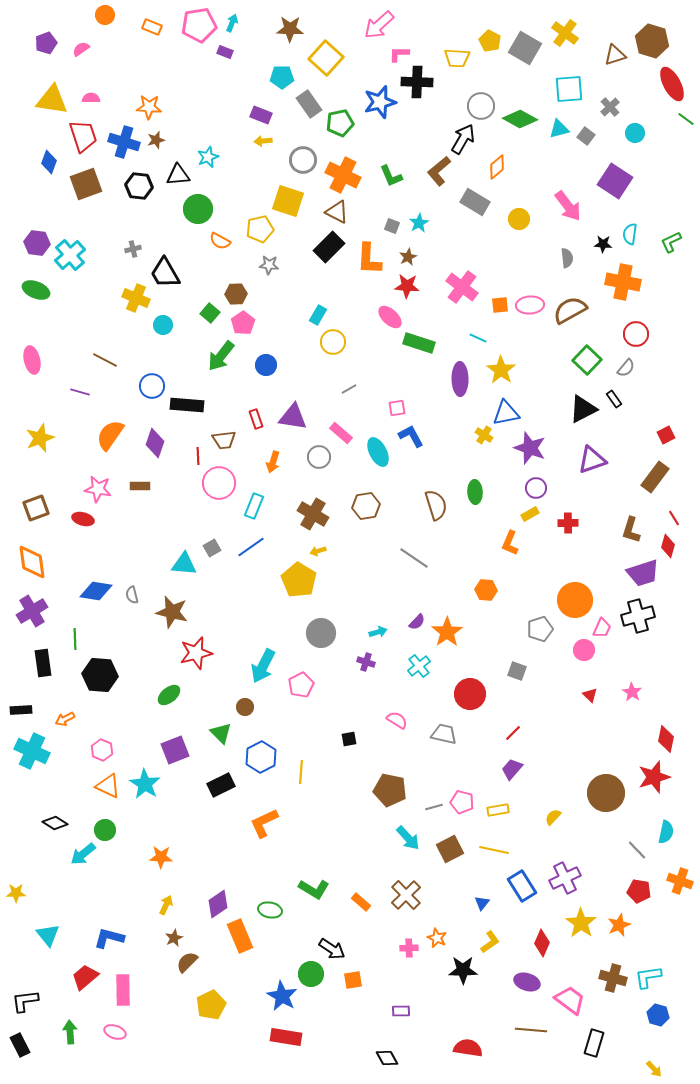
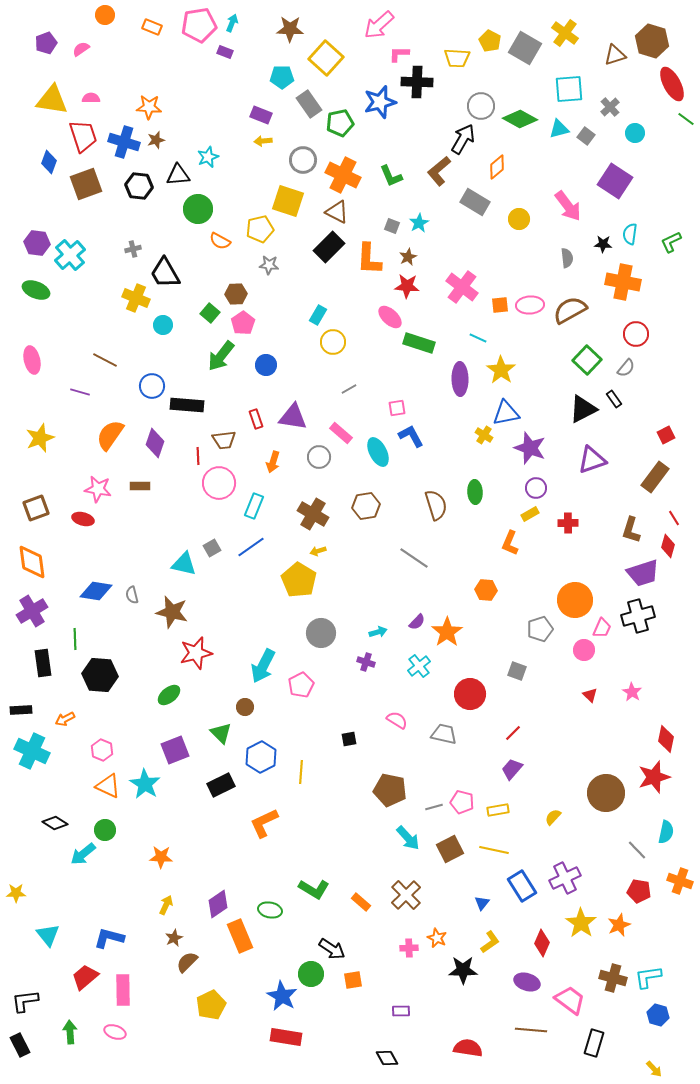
cyan triangle at (184, 564): rotated 8 degrees clockwise
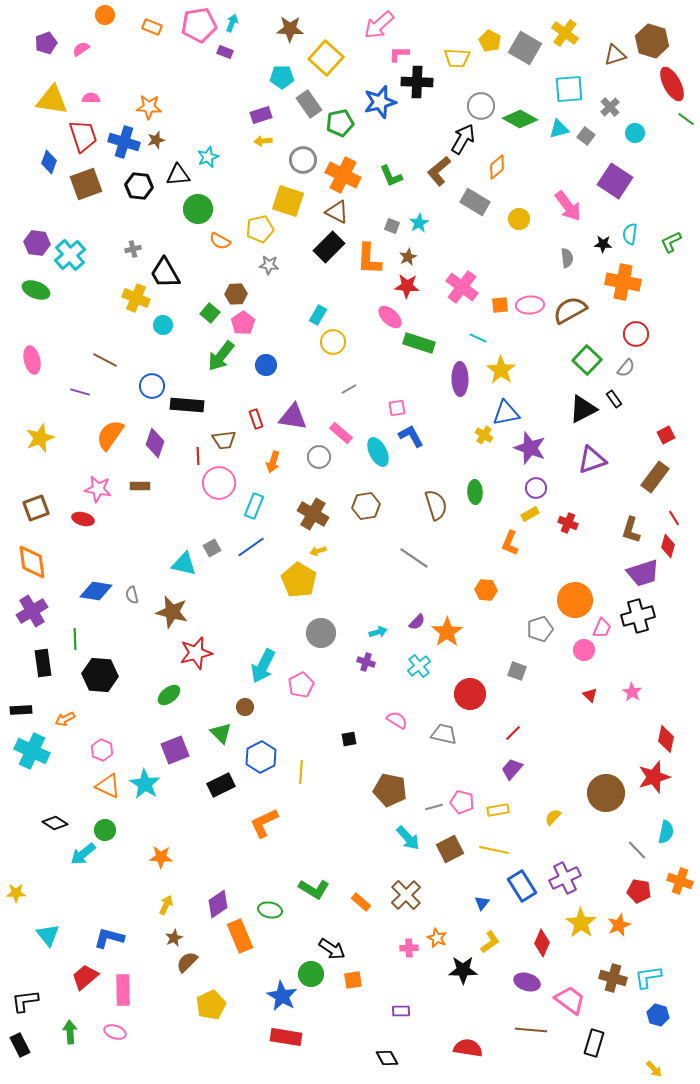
purple rectangle at (261, 115): rotated 40 degrees counterclockwise
red cross at (568, 523): rotated 24 degrees clockwise
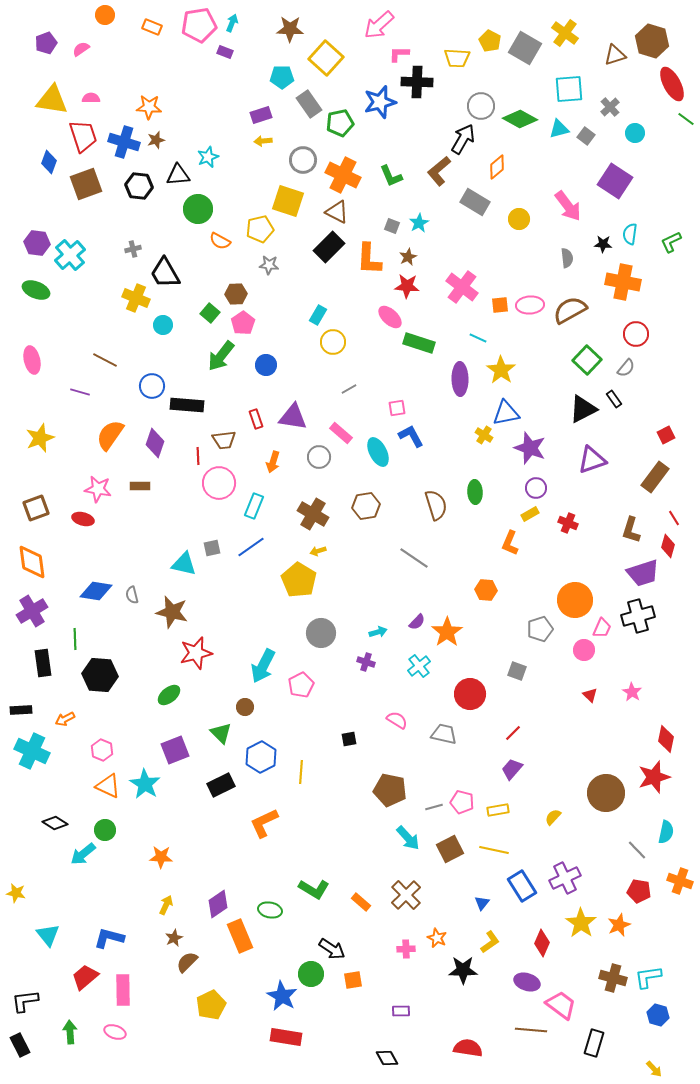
gray square at (212, 548): rotated 18 degrees clockwise
yellow star at (16, 893): rotated 12 degrees clockwise
pink cross at (409, 948): moved 3 px left, 1 px down
pink trapezoid at (570, 1000): moved 9 px left, 5 px down
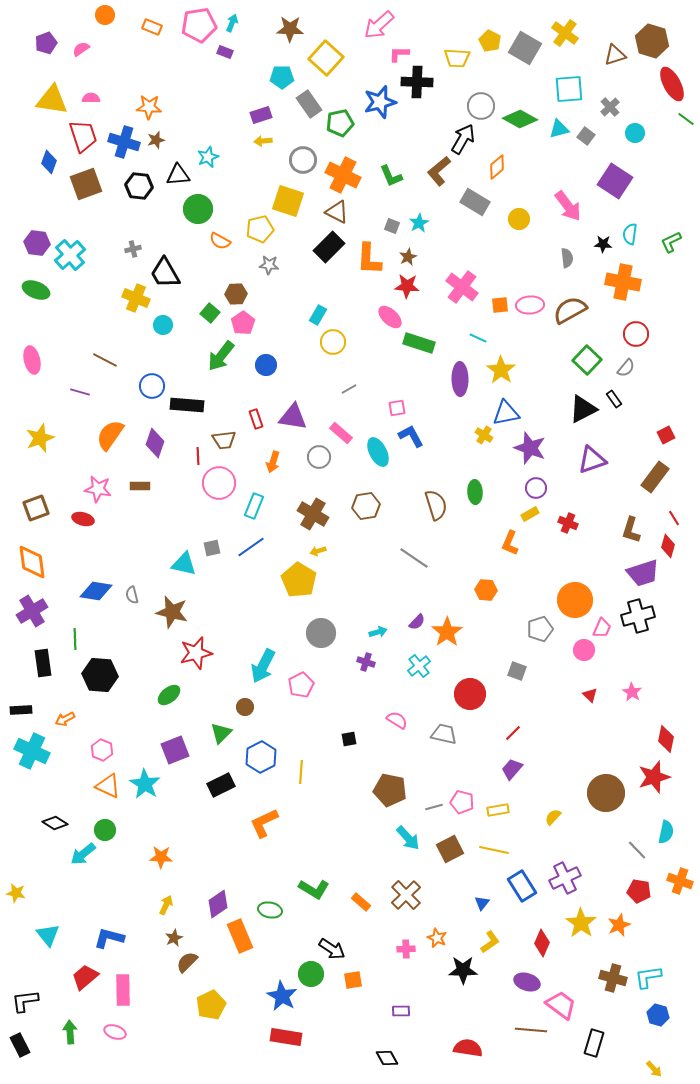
green triangle at (221, 733): rotated 30 degrees clockwise
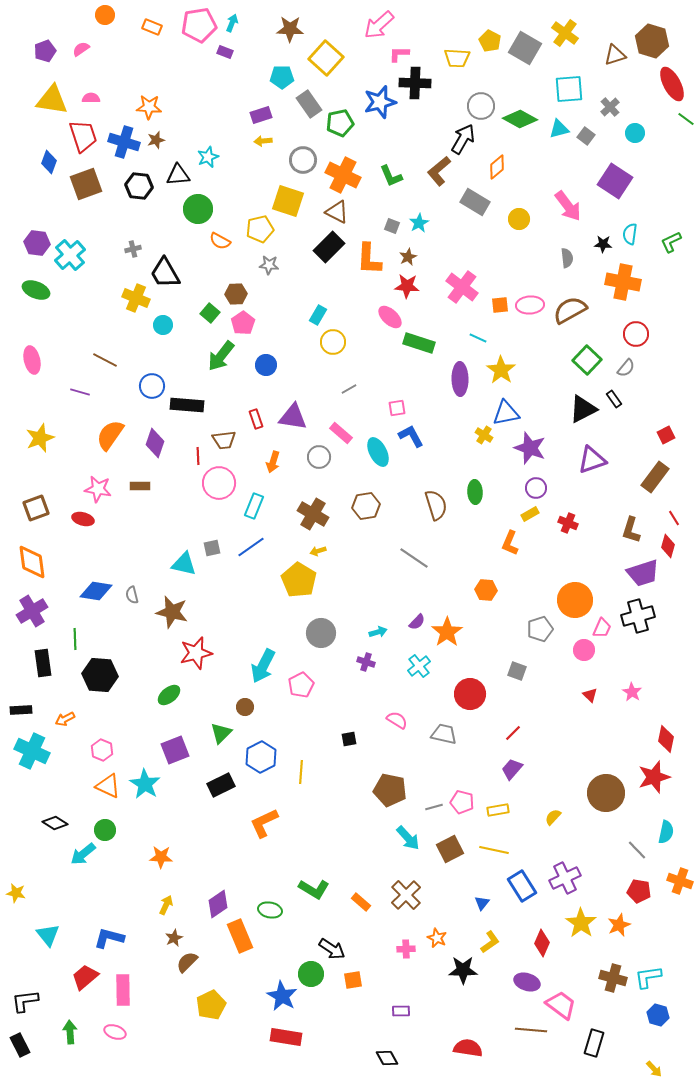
purple pentagon at (46, 43): moved 1 px left, 8 px down
black cross at (417, 82): moved 2 px left, 1 px down
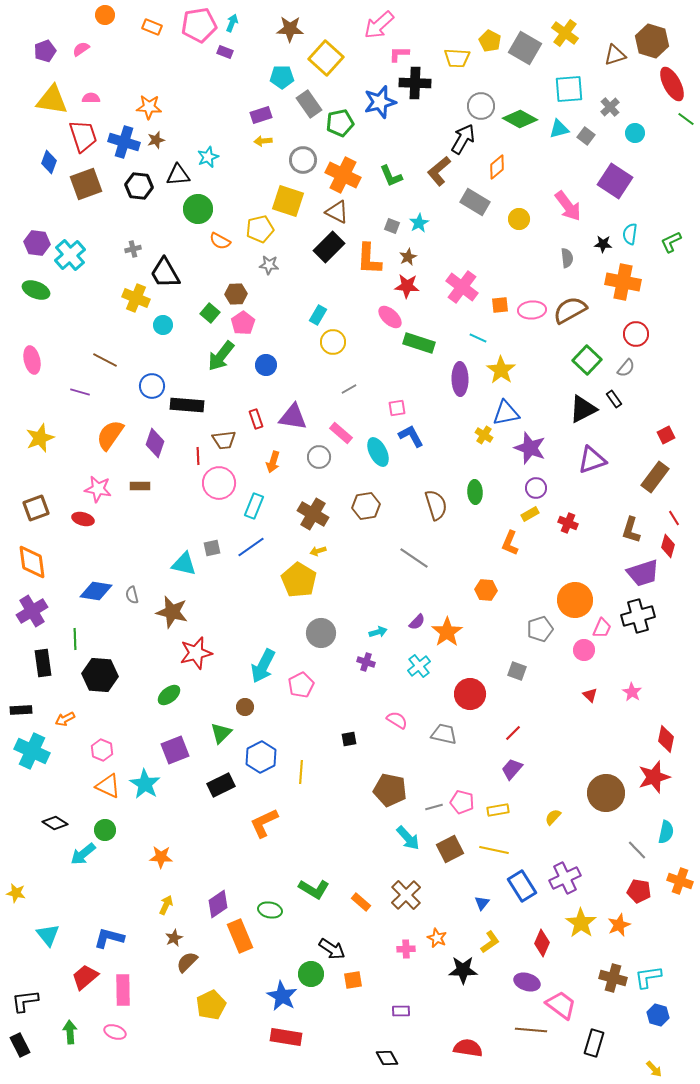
pink ellipse at (530, 305): moved 2 px right, 5 px down
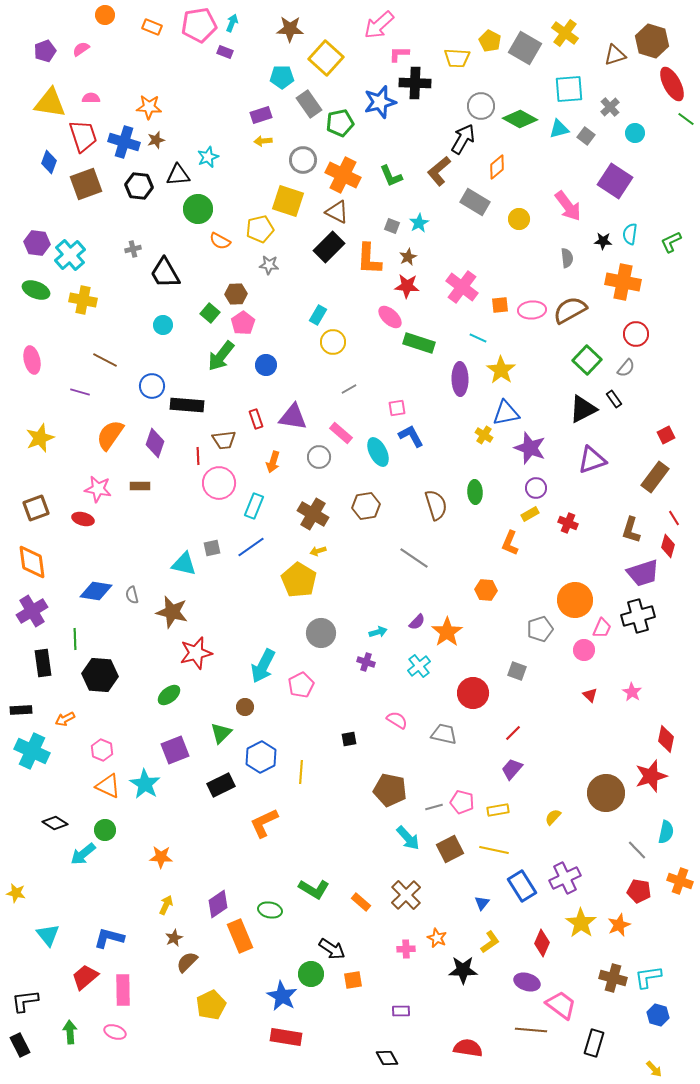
yellow triangle at (52, 100): moved 2 px left, 3 px down
black star at (603, 244): moved 3 px up
yellow cross at (136, 298): moved 53 px left, 2 px down; rotated 12 degrees counterclockwise
red circle at (470, 694): moved 3 px right, 1 px up
red star at (654, 777): moved 3 px left, 1 px up
